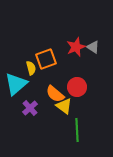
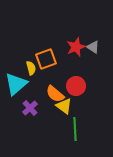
red circle: moved 1 px left, 1 px up
green line: moved 2 px left, 1 px up
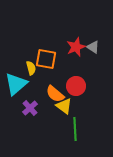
orange square: rotated 30 degrees clockwise
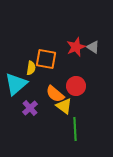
yellow semicircle: rotated 24 degrees clockwise
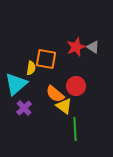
purple cross: moved 6 px left
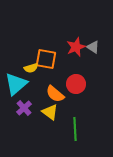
yellow semicircle: rotated 64 degrees clockwise
red circle: moved 2 px up
yellow triangle: moved 14 px left, 6 px down
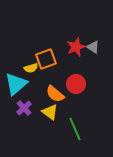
orange square: rotated 30 degrees counterclockwise
green line: rotated 20 degrees counterclockwise
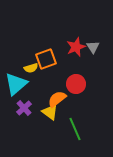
gray triangle: rotated 24 degrees clockwise
orange semicircle: moved 2 px right, 5 px down; rotated 102 degrees clockwise
